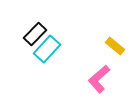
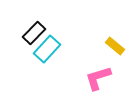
black rectangle: moved 1 px left, 1 px up
pink L-shape: moved 1 px left, 1 px up; rotated 24 degrees clockwise
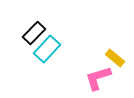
yellow rectangle: moved 12 px down
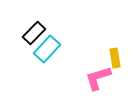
yellow rectangle: rotated 42 degrees clockwise
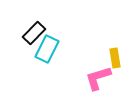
cyan rectangle: rotated 16 degrees counterclockwise
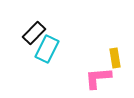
pink L-shape: rotated 12 degrees clockwise
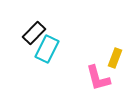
yellow rectangle: rotated 30 degrees clockwise
pink L-shape: rotated 100 degrees counterclockwise
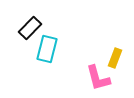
black rectangle: moved 4 px left, 5 px up
cyan rectangle: rotated 12 degrees counterclockwise
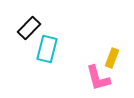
black rectangle: moved 1 px left
yellow rectangle: moved 3 px left
